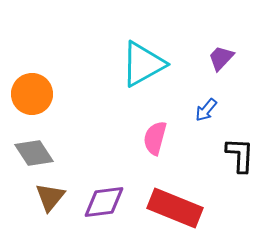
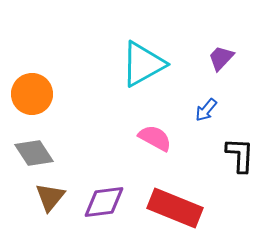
pink semicircle: rotated 104 degrees clockwise
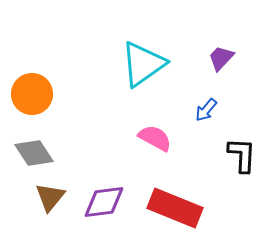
cyan triangle: rotated 6 degrees counterclockwise
black L-shape: moved 2 px right
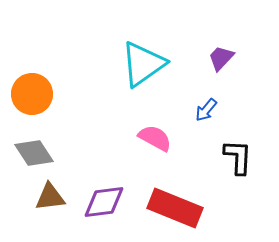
black L-shape: moved 4 px left, 2 px down
brown triangle: rotated 44 degrees clockwise
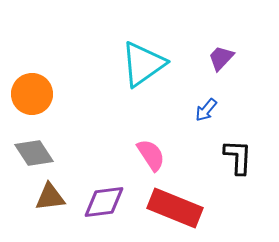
pink semicircle: moved 4 px left, 17 px down; rotated 28 degrees clockwise
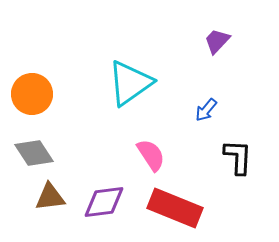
purple trapezoid: moved 4 px left, 17 px up
cyan triangle: moved 13 px left, 19 px down
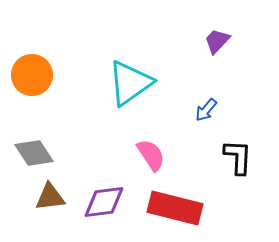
orange circle: moved 19 px up
red rectangle: rotated 8 degrees counterclockwise
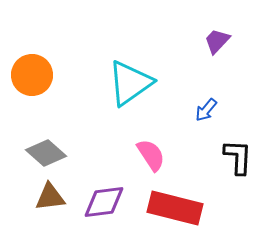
gray diamond: moved 12 px right; rotated 15 degrees counterclockwise
